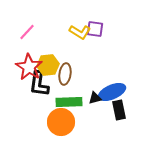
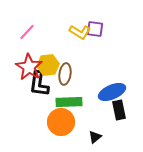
black triangle: moved 39 px down; rotated 24 degrees counterclockwise
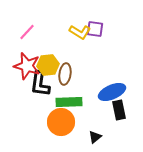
red star: moved 2 px left, 1 px up; rotated 16 degrees counterclockwise
black L-shape: moved 1 px right
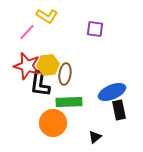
yellow L-shape: moved 33 px left, 16 px up
orange circle: moved 8 px left, 1 px down
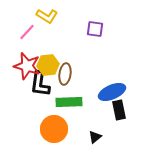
orange circle: moved 1 px right, 6 px down
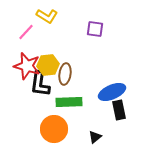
pink line: moved 1 px left
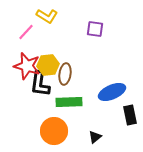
black rectangle: moved 11 px right, 5 px down
orange circle: moved 2 px down
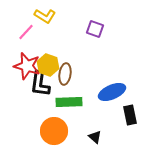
yellow L-shape: moved 2 px left
purple square: rotated 12 degrees clockwise
yellow hexagon: rotated 25 degrees clockwise
black triangle: rotated 40 degrees counterclockwise
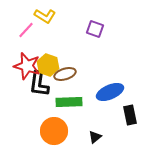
pink line: moved 2 px up
brown ellipse: rotated 65 degrees clockwise
black L-shape: moved 1 px left
blue ellipse: moved 2 px left
black triangle: rotated 40 degrees clockwise
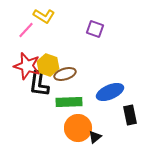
yellow L-shape: moved 1 px left
orange circle: moved 24 px right, 3 px up
